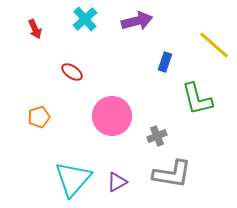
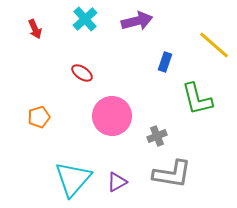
red ellipse: moved 10 px right, 1 px down
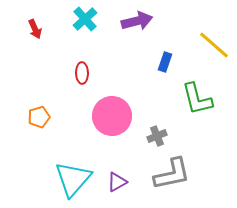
red ellipse: rotated 55 degrees clockwise
gray L-shape: rotated 21 degrees counterclockwise
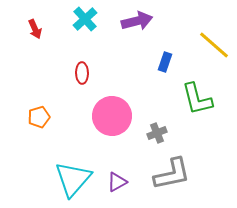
gray cross: moved 3 px up
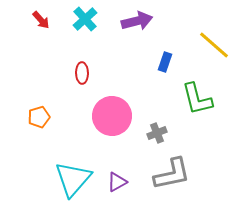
red arrow: moved 6 px right, 9 px up; rotated 18 degrees counterclockwise
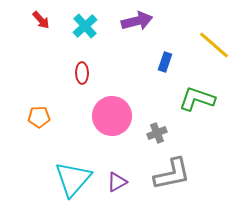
cyan cross: moved 7 px down
green L-shape: rotated 123 degrees clockwise
orange pentagon: rotated 15 degrees clockwise
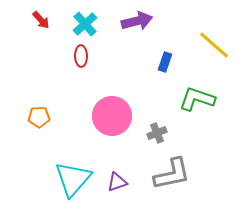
cyan cross: moved 2 px up
red ellipse: moved 1 px left, 17 px up
purple triangle: rotated 10 degrees clockwise
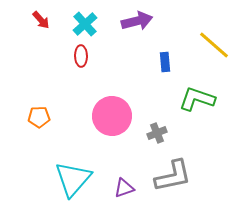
blue rectangle: rotated 24 degrees counterclockwise
gray L-shape: moved 1 px right, 2 px down
purple triangle: moved 7 px right, 6 px down
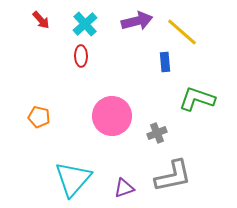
yellow line: moved 32 px left, 13 px up
orange pentagon: rotated 15 degrees clockwise
